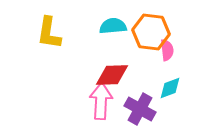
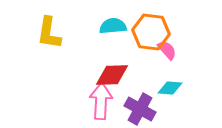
pink semicircle: rotated 35 degrees counterclockwise
cyan diamond: rotated 25 degrees clockwise
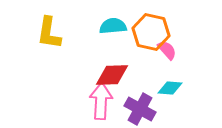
orange hexagon: rotated 6 degrees clockwise
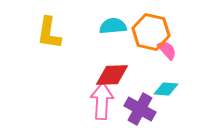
cyan diamond: moved 4 px left, 1 px down
pink arrow: moved 1 px right
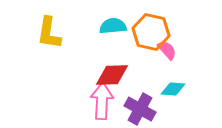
cyan diamond: moved 7 px right
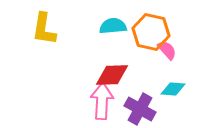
yellow L-shape: moved 5 px left, 4 px up
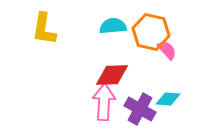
cyan diamond: moved 5 px left, 10 px down
pink arrow: moved 2 px right, 1 px down
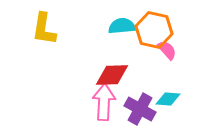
cyan semicircle: moved 9 px right
orange hexagon: moved 3 px right, 2 px up
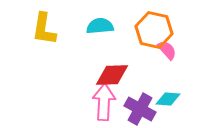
cyan semicircle: moved 22 px left
